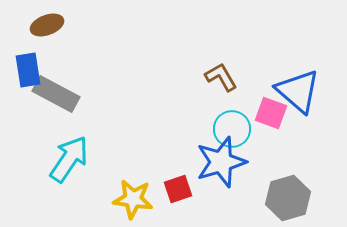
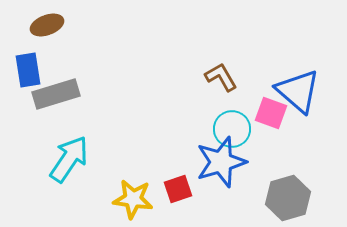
gray rectangle: rotated 45 degrees counterclockwise
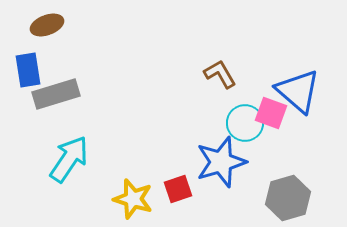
brown L-shape: moved 1 px left, 3 px up
cyan circle: moved 13 px right, 6 px up
yellow star: rotated 9 degrees clockwise
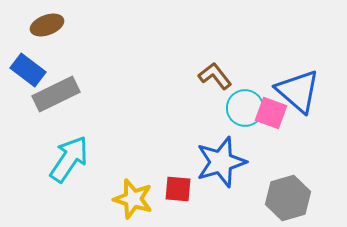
blue rectangle: rotated 44 degrees counterclockwise
brown L-shape: moved 5 px left, 2 px down; rotated 8 degrees counterclockwise
gray rectangle: rotated 9 degrees counterclockwise
cyan circle: moved 15 px up
red square: rotated 24 degrees clockwise
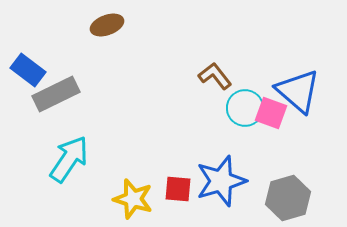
brown ellipse: moved 60 px right
blue star: moved 19 px down
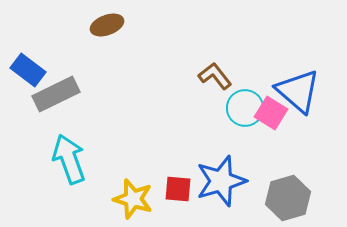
pink square: rotated 12 degrees clockwise
cyan arrow: rotated 54 degrees counterclockwise
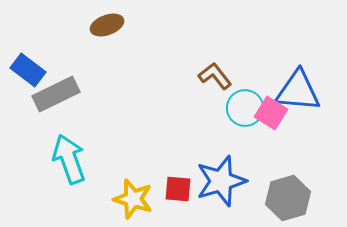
blue triangle: rotated 36 degrees counterclockwise
